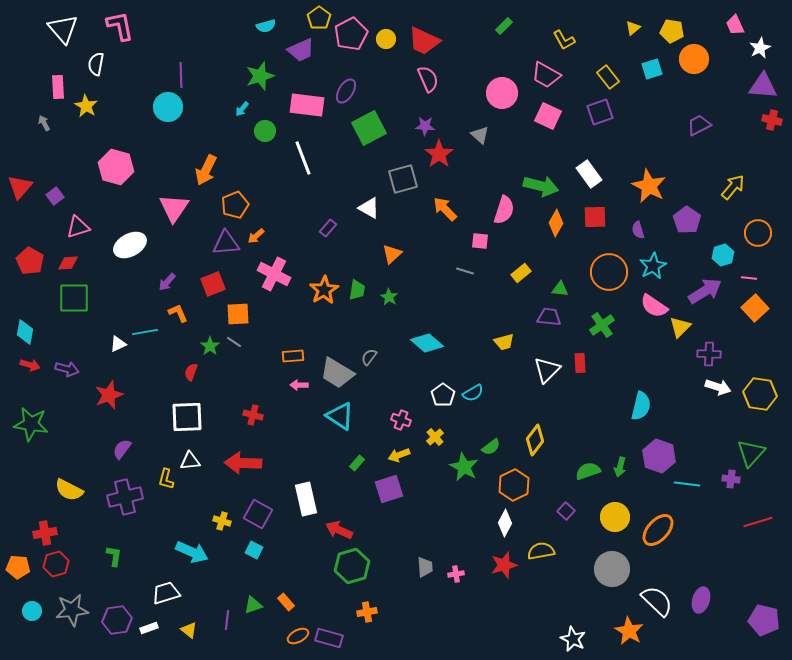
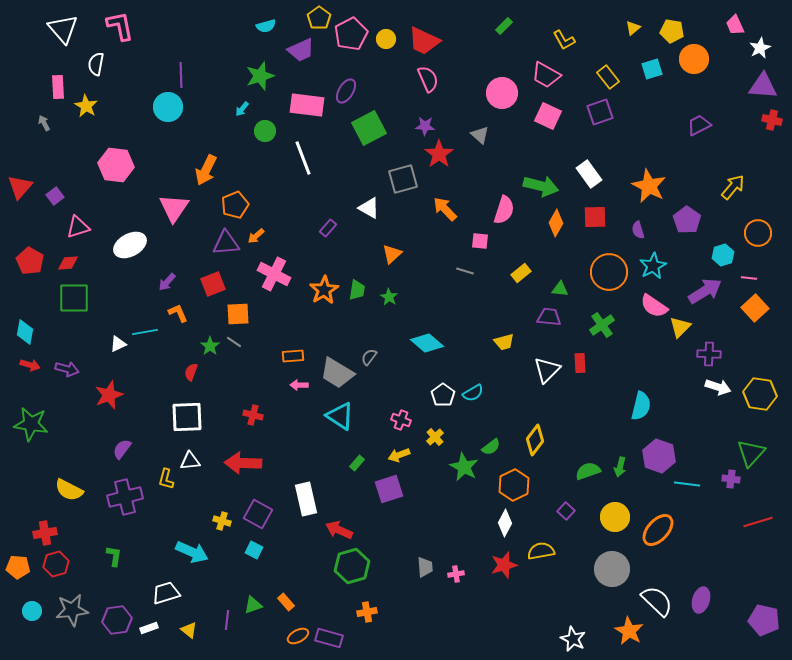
pink hexagon at (116, 167): moved 2 px up; rotated 8 degrees counterclockwise
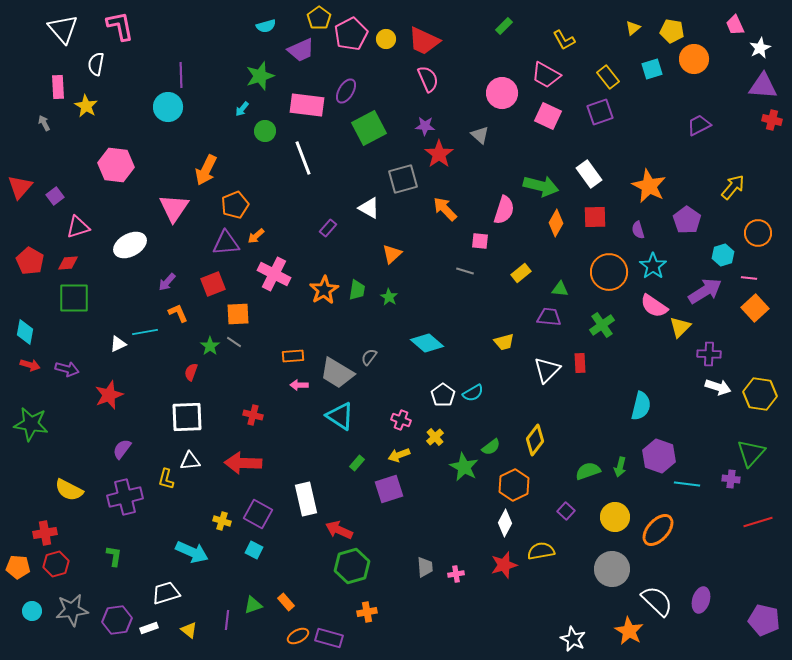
cyan star at (653, 266): rotated 8 degrees counterclockwise
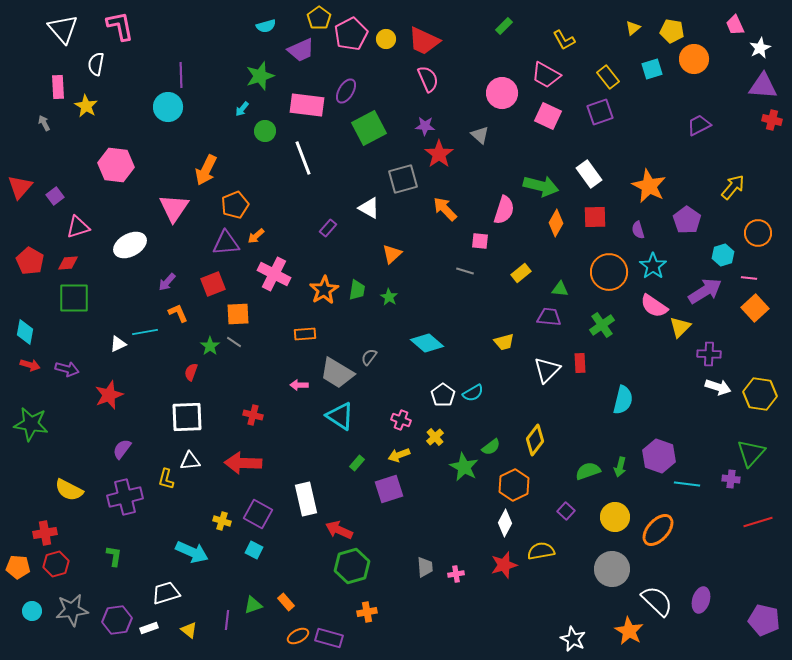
orange rectangle at (293, 356): moved 12 px right, 22 px up
cyan semicircle at (641, 406): moved 18 px left, 6 px up
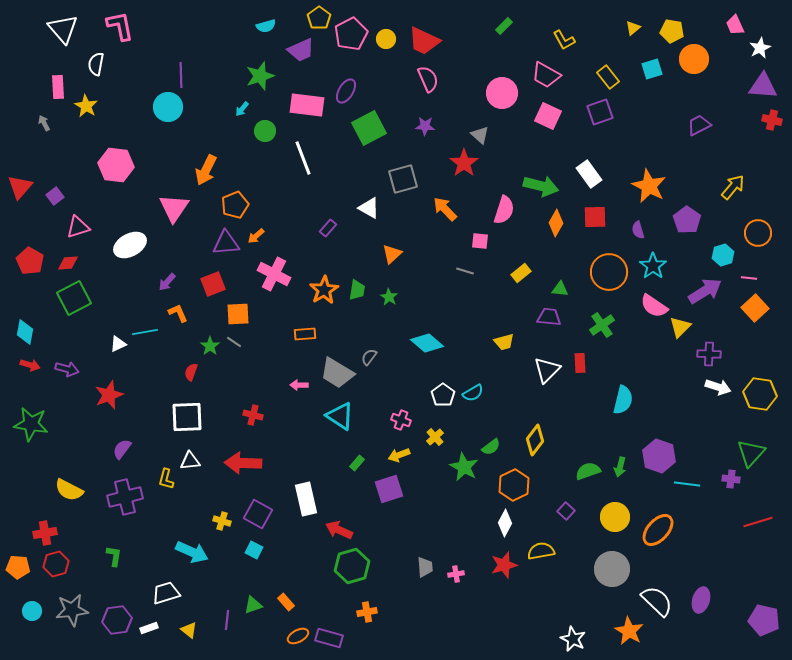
red star at (439, 154): moved 25 px right, 9 px down
green square at (74, 298): rotated 28 degrees counterclockwise
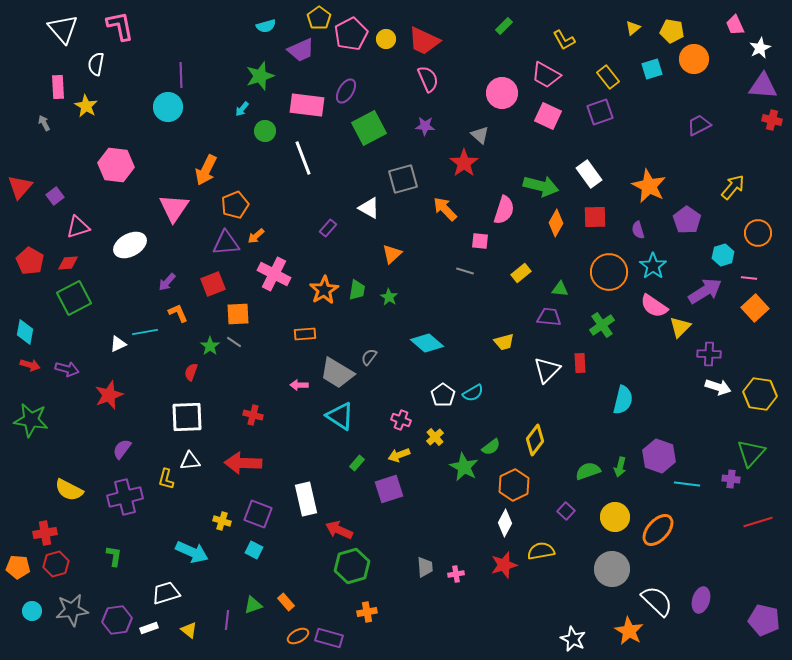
green star at (31, 424): moved 4 px up
purple square at (258, 514): rotated 8 degrees counterclockwise
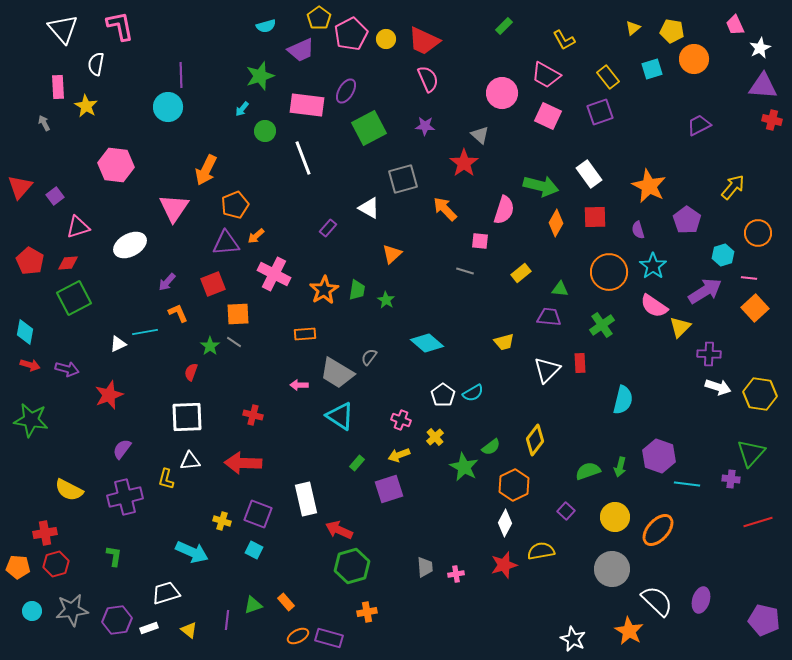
green star at (389, 297): moved 3 px left, 3 px down
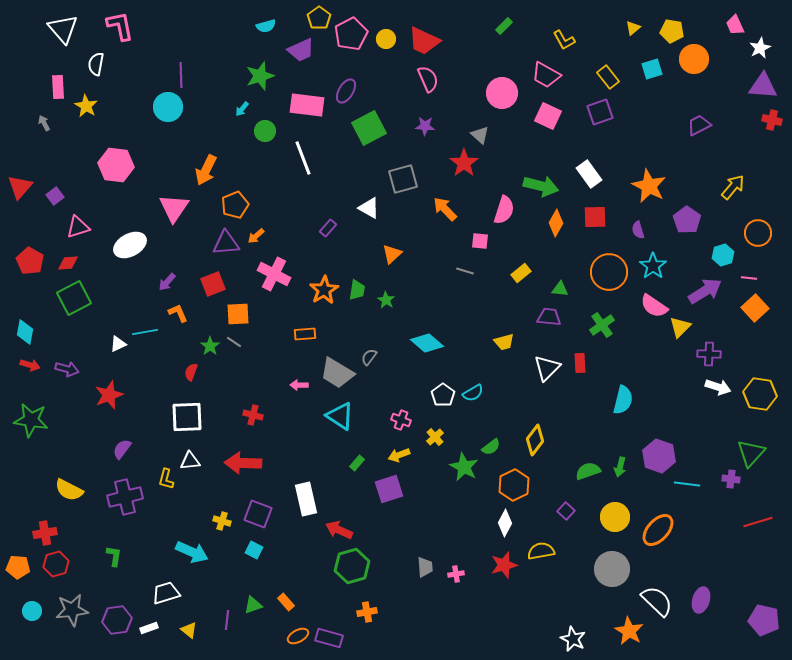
white triangle at (547, 370): moved 2 px up
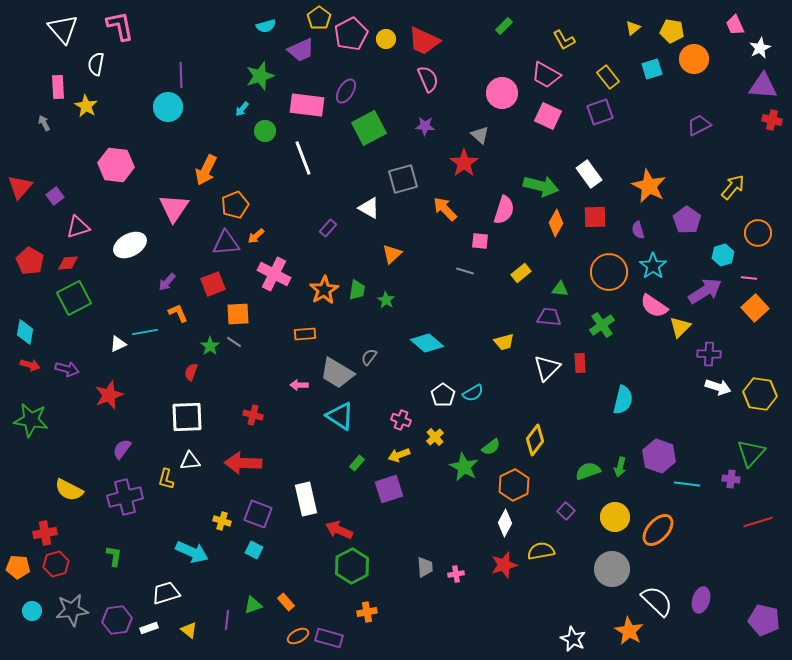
green hexagon at (352, 566): rotated 12 degrees counterclockwise
